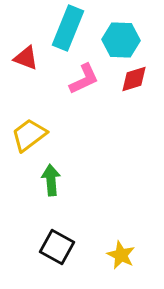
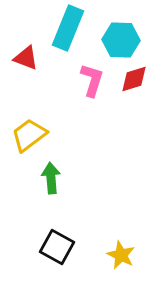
pink L-shape: moved 8 px right, 1 px down; rotated 48 degrees counterclockwise
green arrow: moved 2 px up
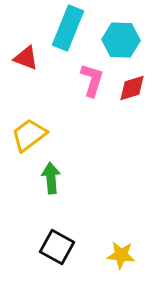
red diamond: moved 2 px left, 9 px down
yellow star: rotated 20 degrees counterclockwise
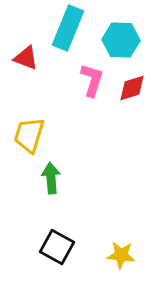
yellow trapezoid: rotated 36 degrees counterclockwise
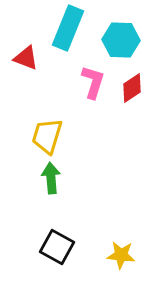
pink L-shape: moved 1 px right, 2 px down
red diamond: rotated 16 degrees counterclockwise
yellow trapezoid: moved 18 px right, 1 px down
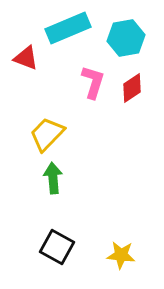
cyan rectangle: rotated 45 degrees clockwise
cyan hexagon: moved 5 px right, 2 px up; rotated 12 degrees counterclockwise
yellow trapezoid: moved 2 px up; rotated 27 degrees clockwise
green arrow: moved 2 px right
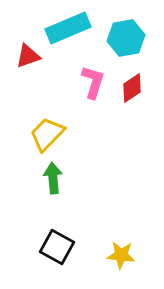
red triangle: moved 2 px right, 2 px up; rotated 40 degrees counterclockwise
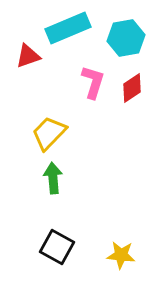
yellow trapezoid: moved 2 px right, 1 px up
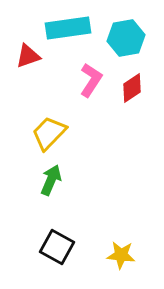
cyan rectangle: rotated 15 degrees clockwise
pink L-shape: moved 2 px left, 2 px up; rotated 16 degrees clockwise
green arrow: moved 2 px left, 2 px down; rotated 28 degrees clockwise
